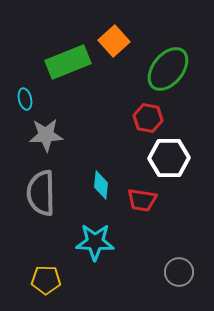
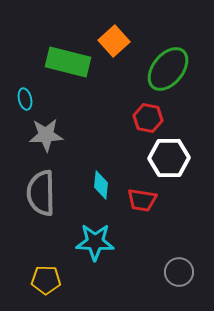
green rectangle: rotated 36 degrees clockwise
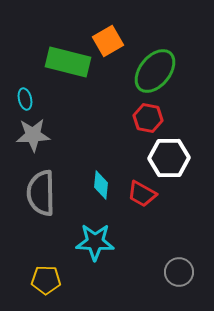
orange square: moved 6 px left; rotated 12 degrees clockwise
green ellipse: moved 13 px left, 2 px down
gray star: moved 13 px left
red trapezoid: moved 6 px up; rotated 20 degrees clockwise
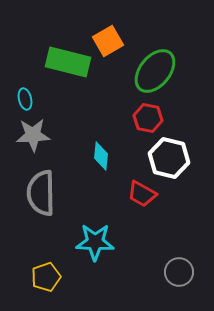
white hexagon: rotated 15 degrees clockwise
cyan diamond: moved 29 px up
yellow pentagon: moved 3 px up; rotated 20 degrees counterclockwise
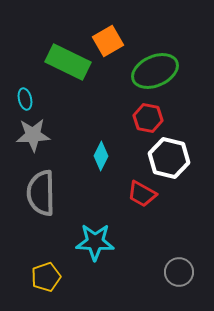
green rectangle: rotated 12 degrees clockwise
green ellipse: rotated 27 degrees clockwise
cyan diamond: rotated 20 degrees clockwise
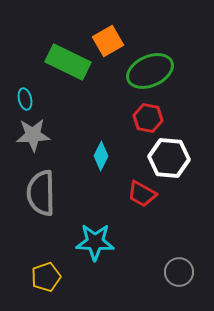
green ellipse: moved 5 px left
white hexagon: rotated 9 degrees counterclockwise
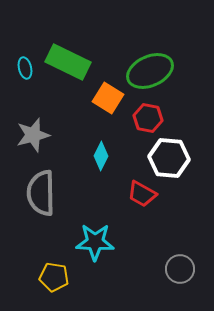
orange square: moved 57 px down; rotated 28 degrees counterclockwise
cyan ellipse: moved 31 px up
gray star: rotated 12 degrees counterclockwise
gray circle: moved 1 px right, 3 px up
yellow pentagon: moved 8 px right; rotated 28 degrees clockwise
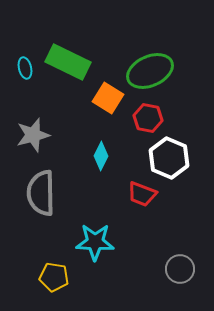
white hexagon: rotated 18 degrees clockwise
red trapezoid: rotated 8 degrees counterclockwise
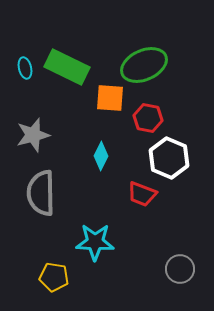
green rectangle: moved 1 px left, 5 px down
green ellipse: moved 6 px left, 6 px up
orange square: moved 2 px right; rotated 28 degrees counterclockwise
